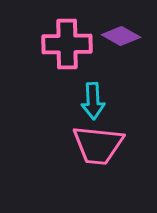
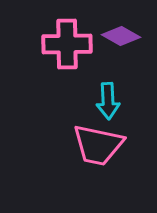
cyan arrow: moved 15 px right
pink trapezoid: rotated 6 degrees clockwise
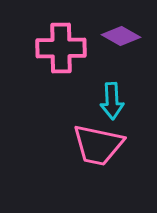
pink cross: moved 6 px left, 4 px down
cyan arrow: moved 4 px right
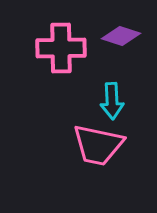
purple diamond: rotated 12 degrees counterclockwise
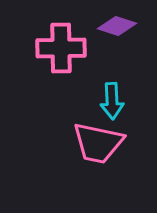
purple diamond: moved 4 px left, 10 px up
pink trapezoid: moved 2 px up
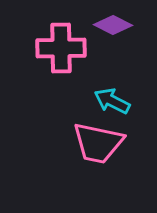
purple diamond: moved 4 px left, 1 px up; rotated 9 degrees clockwise
cyan arrow: rotated 120 degrees clockwise
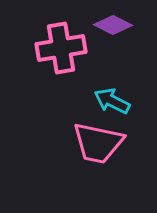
pink cross: rotated 9 degrees counterclockwise
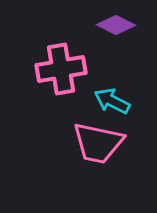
purple diamond: moved 3 px right
pink cross: moved 21 px down
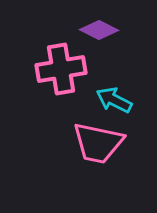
purple diamond: moved 17 px left, 5 px down
cyan arrow: moved 2 px right, 1 px up
